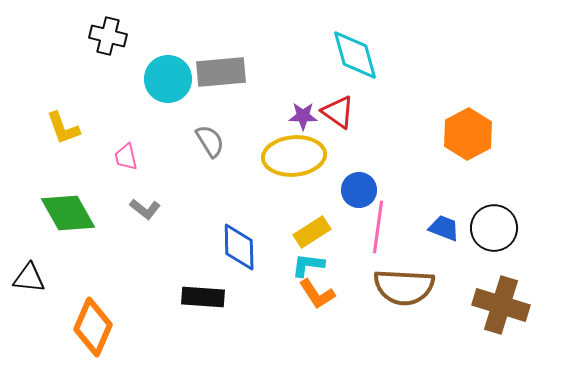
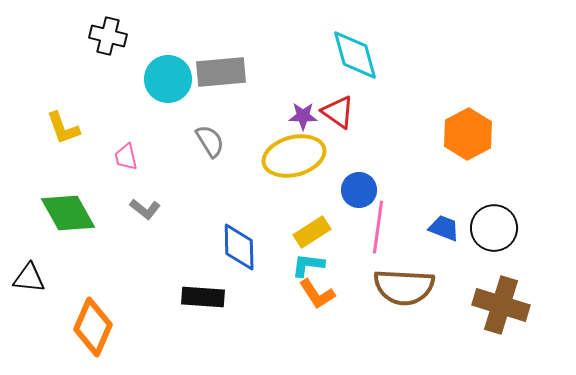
yellow ellipse: rotated 10 degrees counterclockwise
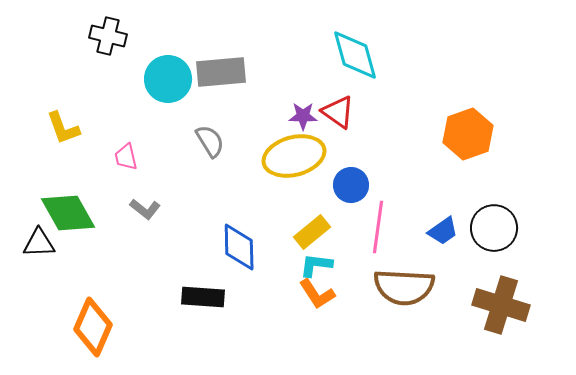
orange hexagon: rotated 9 degrees clockwise
blue circle: moved 8 px left, 5 px up
blue trapezoid: moved 1 px left, 3 px down; rotated 124 degrees clockwise
yellow rectangle: rotated 6 degrees counterclockwise
cyan L-shape: moved 8 px right
black triangle: moved 10 px right, 35 px up; rotated 8 degrees counterclockwise
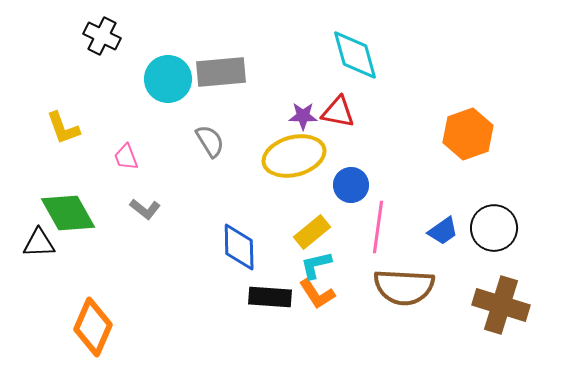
black cross: moved 6 px left; rotated 12 degrees clockwise
red triangle: rotated 24 degrees counterclockwise
pink trapezoid: rotated 8 degrees counterclockwise
cyan L-shape: rotated 20 degrees counterclockwise
black rectangle: moved 67 px right
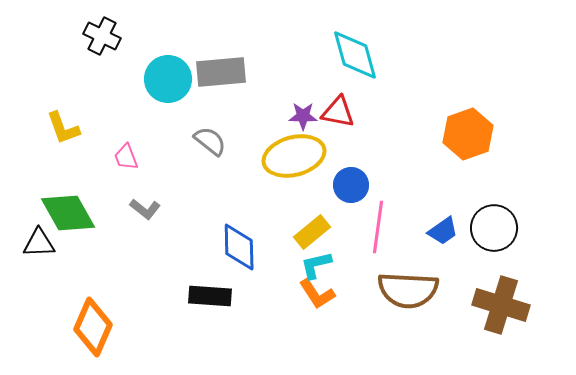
gray semicircle: rotated 20 degrees counterclockwise
brown semicircle: moved 4 px right, 3 px down
black rectangle: moved 60 px left, 1 px up
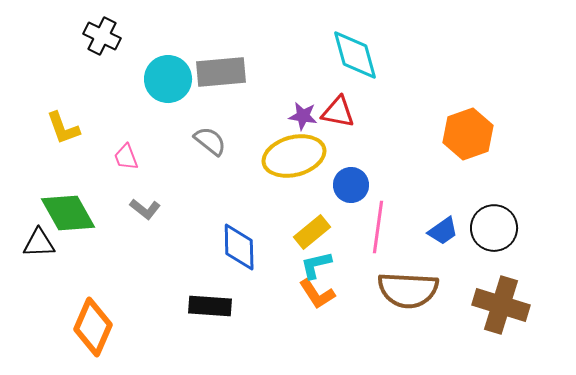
purple star: rotated 8 degrees clockwise
black rectangle: moved 10 px down
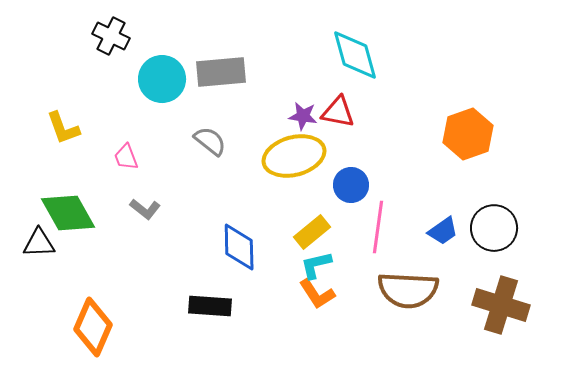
black cross: moved 9 px right
cyan circle: moved 6 px left
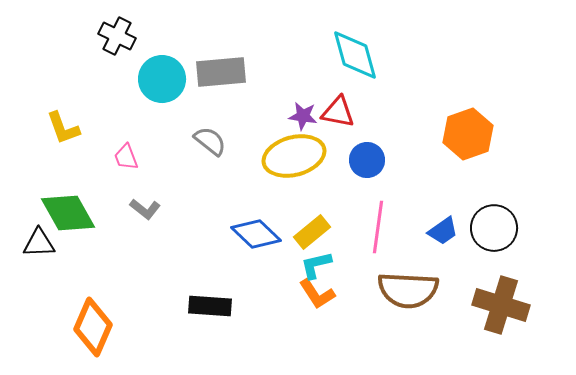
black cross: moved 6 px right
blue circle: moved 16 px right, 25 px up
blue diamond: moved 17 px right, 13 px up; rotated 45 degrees counterclockwise
